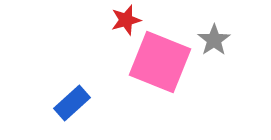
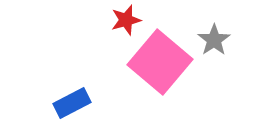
pink square: rotated 18 degrees clockwise
blue rectangle: rotated 15 degrees clockwise
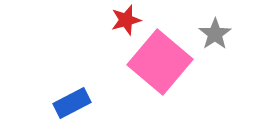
gray star: moved 1 px right, 6 px up
